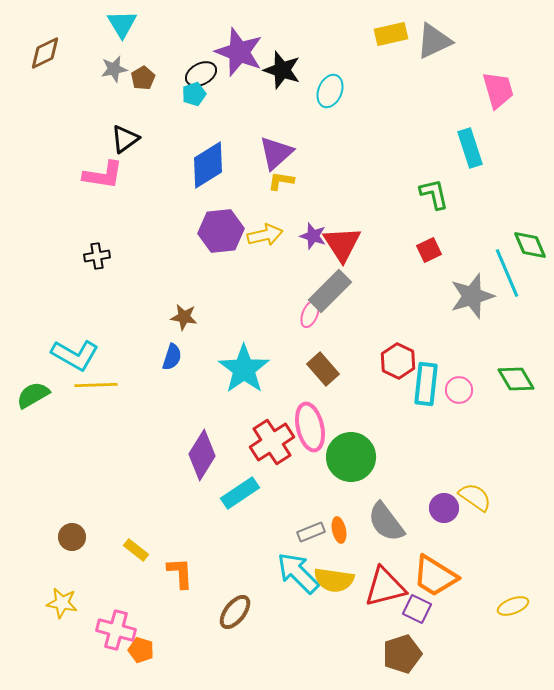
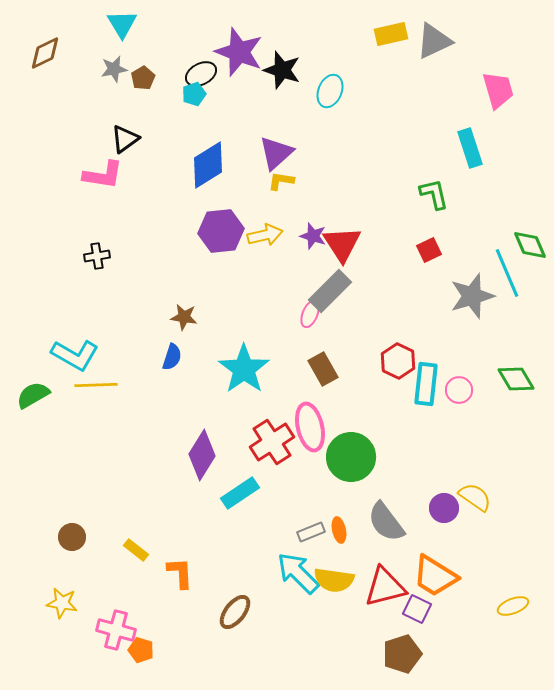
brown rectangle at (323, 369): rotated 12 degrees clockwise
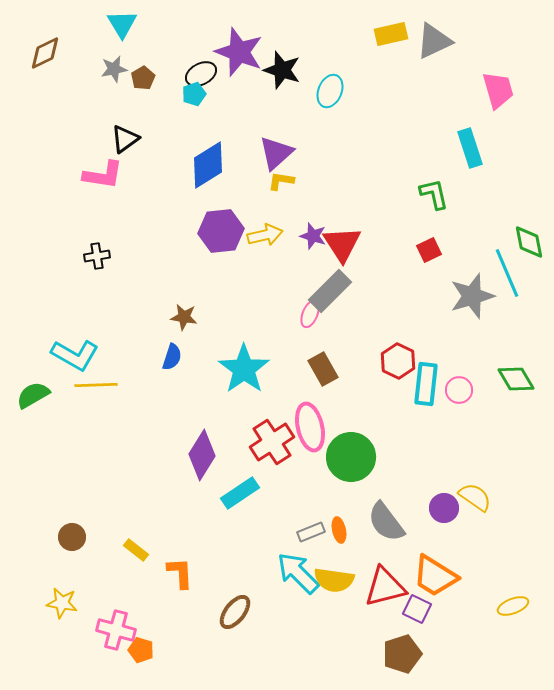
green diamond at (530, 245): moved 1 px left, 3 px up; rotated 12 degrees clockwise
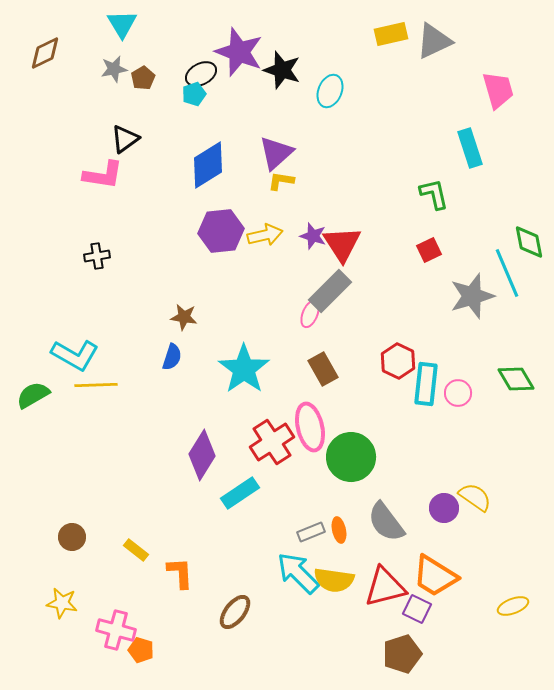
pink circle at (459, 390): moved 1 px left, 3 px down
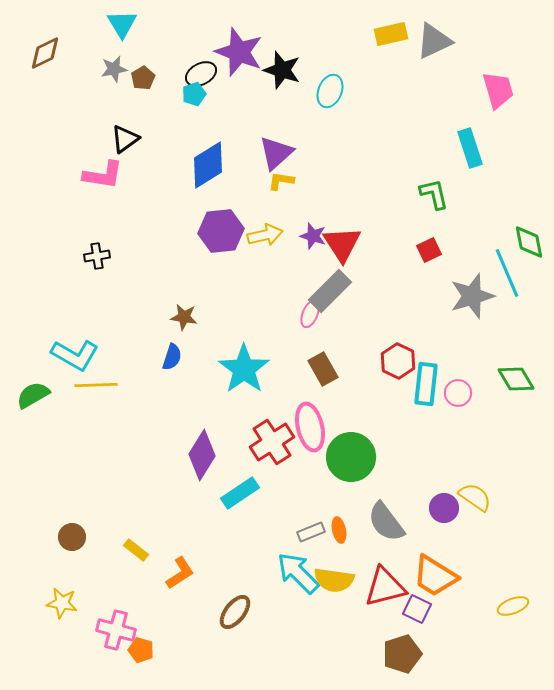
orange L-shape at (180, 573): rotated 60 degrees clockwise
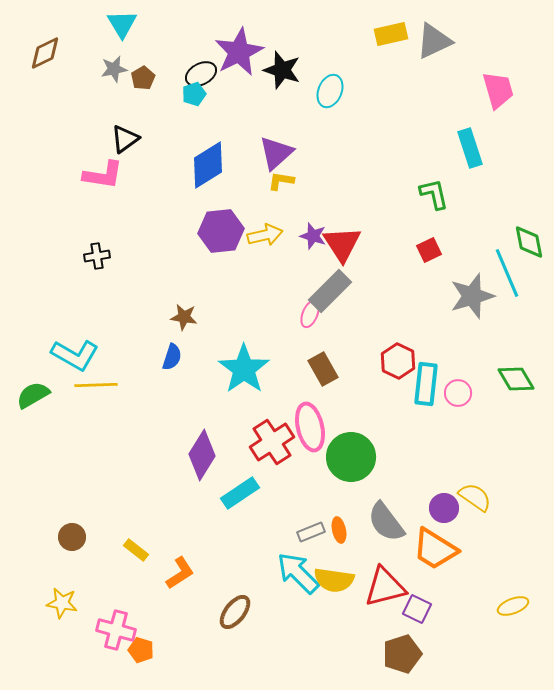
purple star at (239, 52): rotated 24 degrees clockwise
orange trapezoid at (435, 576): moved 27 px up
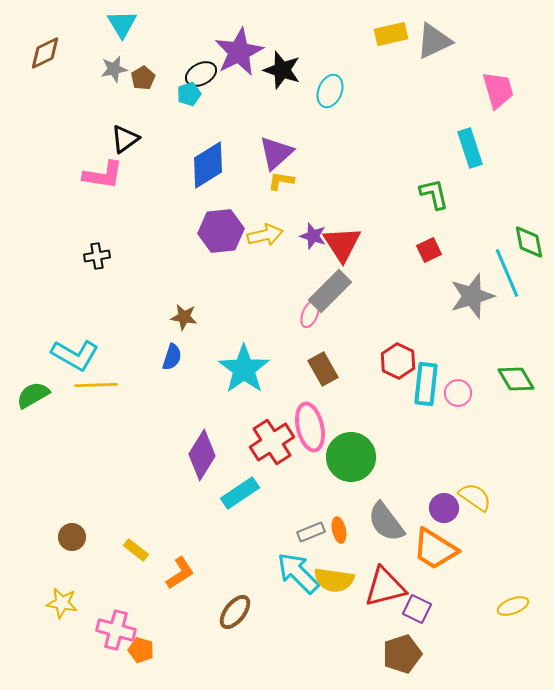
cyan pentagon at (194, 94): moved 5 px left
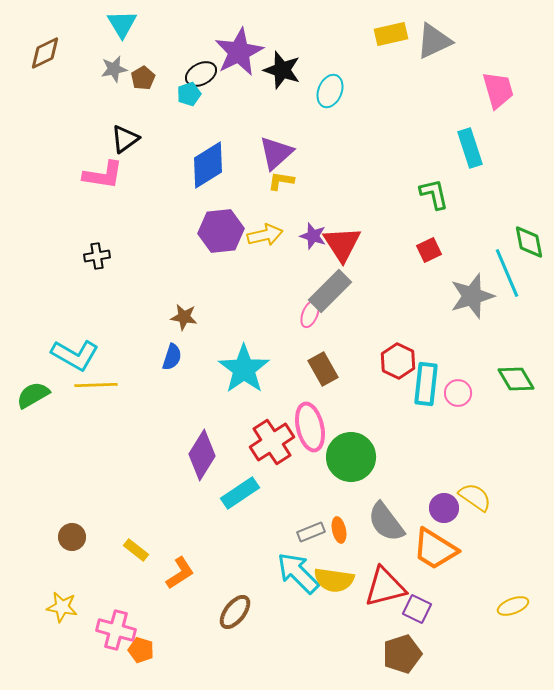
yellow star at (62, 603): moved 4 px down
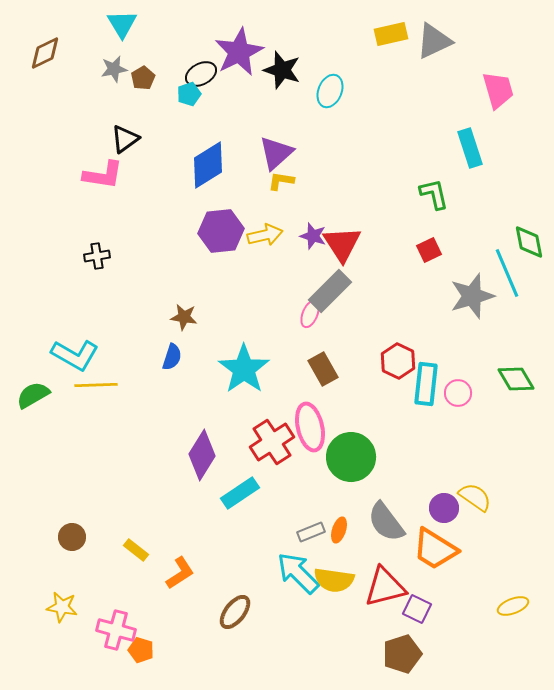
orange ellipse at (339, 530): rotated 30 degrees clockwise
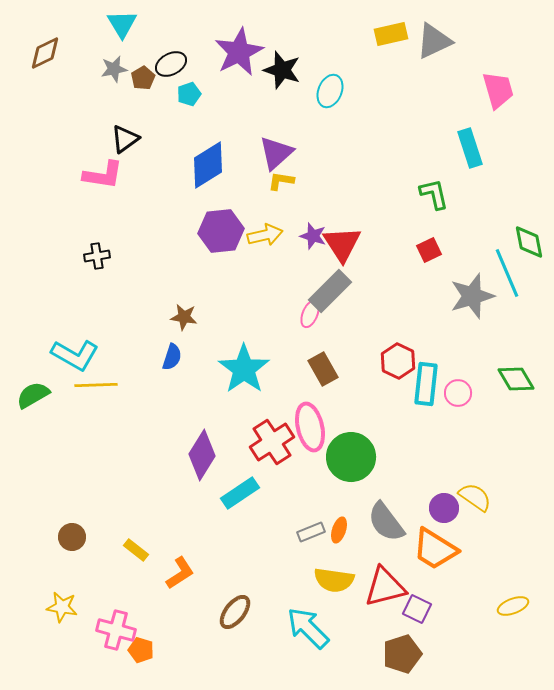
black ellipse at (201, 74): moved 30 px left, 10 px up
cyan arrow at (298, 573): moved 10 px right, 55 px down
